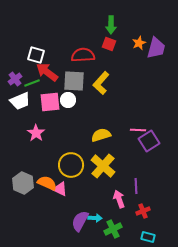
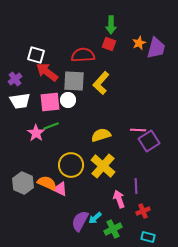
green line: moved 19 px right, 43 px down
white trapezoid: rotated 15 degrees clockwise
cyan arrow: rotated 136 degrees clockwise
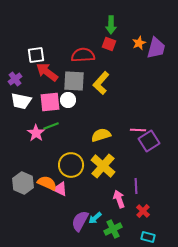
white square: rotated 24 degrees counterclockwise
white trapezoid: moved 1 px right; rotated 20 degrees clockwise
red cross: rotated 24 degrees counterclockwise
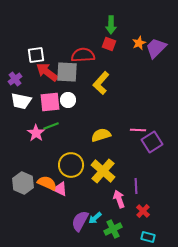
purple trapezoid: rotated 150 degrees counterclockwise
gray square: moved 7 px left, 9 px up
purple square: moved 3 px right, 1 px down
yellow cross: moved 5 px down
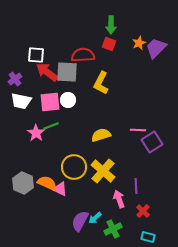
white square: rotated 12 degrees clockwise
yellow L-shape: rotated 15 degrees counterclockwise
yellow circle: moved 3 px right, 2 px down
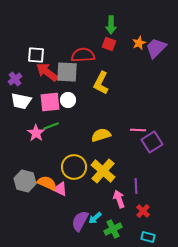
gray hexagon: moved 2 px right, 2 px up; rotated 10 degrees counterclockwise
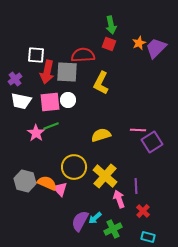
green arrow: rotated 12 degrees counterclockwise
red arrow: rotated 115 degrees counterclockwise
yellow cross: moved 2 px right, 5 px down
pink triangle: rotated 21 degrees clockwise
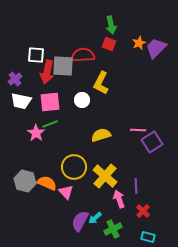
gray square: moved 4 px left, 6 px up
white circle: moved 14 px right
green line: moved 1 px left, 2 px up
pink triangle: moved 6 px right, 3 px down
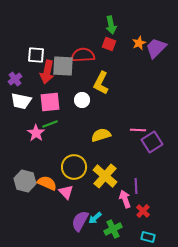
pink arrow: moved 6 px right
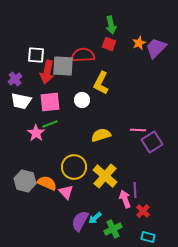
purple line: moved 1 px left, 4 px down
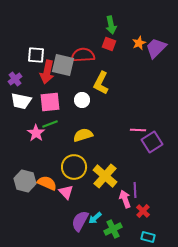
gray square: moved 1 px up; rotated 10 degrees clockwise
yellow semicircle: moved 18 px left
